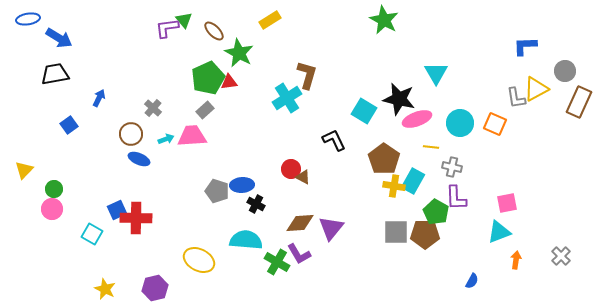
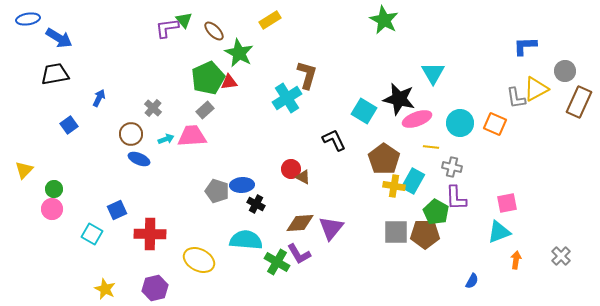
cyan triangle at (436, 73): moved 3 px left
red cross at (136, 218): moved 14 px right, 16 px down
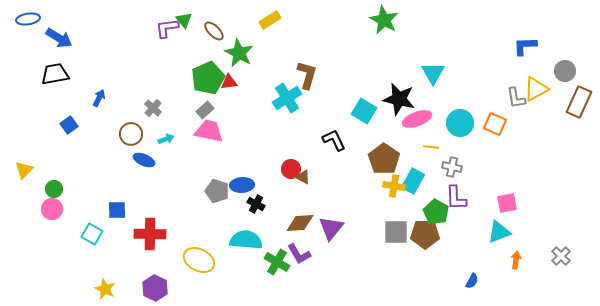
pink trapezoid at (192, 136): moved 17 px right, 5 px up; rotated 16 degrees clockwise
blue ellipse at (139, 159): moved 5 px right, 1 px down
blue square at (117, 210): rotated 24 degrees clockwise
purple hexagon at (155, 288): rotated 20 degrees counterclockwise
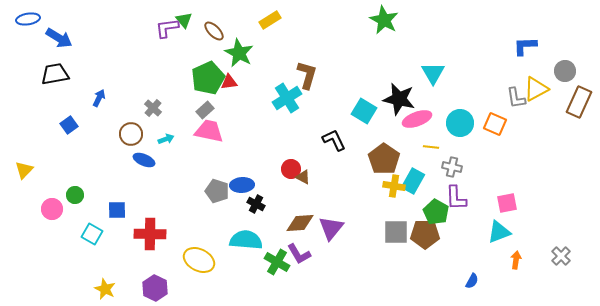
green circle at (54, 189): moved 21 px right, 6 px down
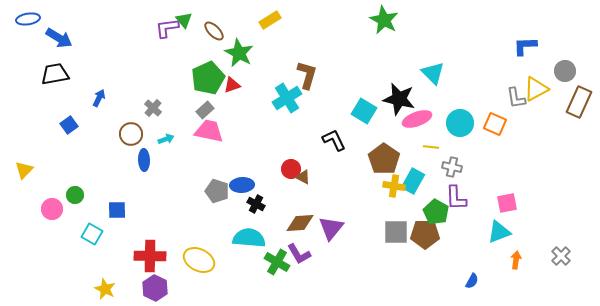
cyan triangle at (433, 73): rotated 15 degrees counterclockwise
red triangle at (229, 82): moved 3 px right, 3 px down; rotated 12 degrees counterclockwise
blue ellipse at (144, 160): rotated 65 degrees clockwise
red cross at (150, 234): moved 22 px down
cyan semicircle at (246, 240): moved 3 px right, 2 px up
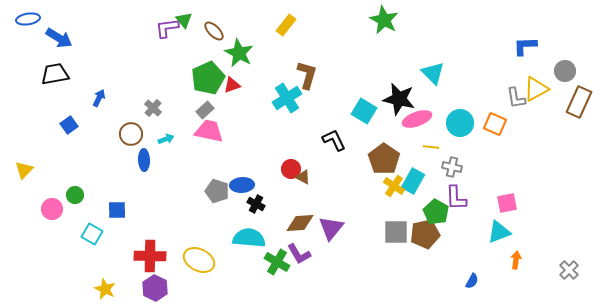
yellow rectangle at (270, 20): moved 16 px right, 5 px down; rotated 20 degrees counterclockwise
yellow cross at (394, 186): rotated 25 degrees clockwise
brown pentagon at (425, 234): rotated 12 degrees counterclockwise
gray cross at (561, 256): moved 8 px right, 14 px down
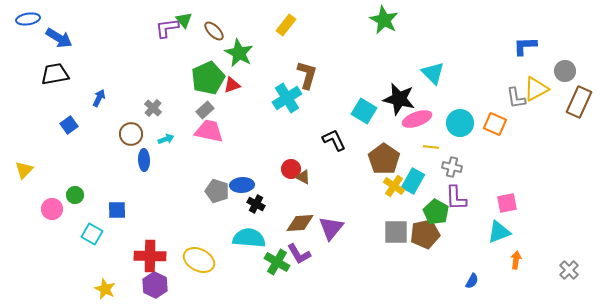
purple hexagon at (155, 288): moved 3 px up
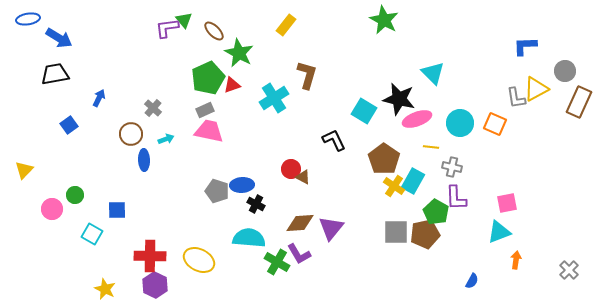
cyan cross at (287, 98): moved 13 px left
gray rectangle at (205, 110): rotated 18 degrees clockwise
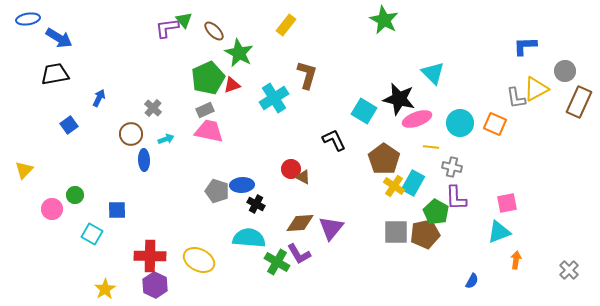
cyan rectangle at (413, 181): moved 2 px down
yellow star at (105, 289): rotated 15 degrees clockwise
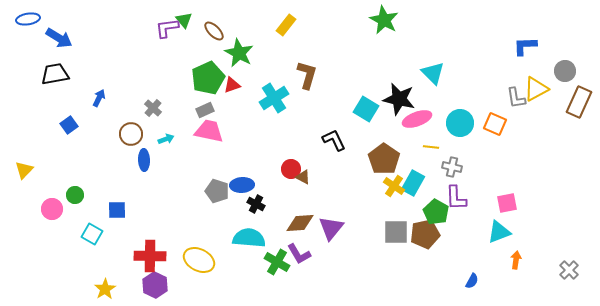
cyan square at (364, 111): moved 2 px right, 2 px up
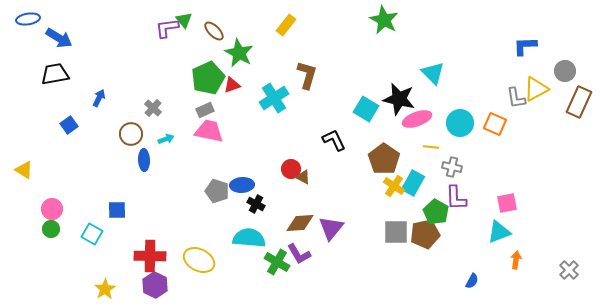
yellow triangle at (24, 170): rotated 42 degrees counterclockwise
green circle at (75, 195): moved 24 px left, 34 px down
